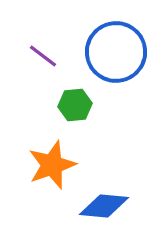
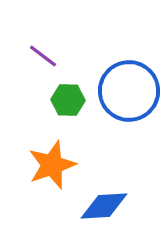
blue circle: moved 13 px right, 39 px down
green hexagon: moved 7 px left, 5 px up; rotated 8 degrees clockwise
blue diamond: rotated 9 degrees counterclockwise
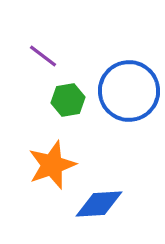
green hexagon: rotated 12 degrees counterclockwise
blue diamond: moved 5 px left, 2 px up
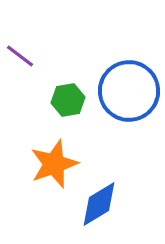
purple line: moved 23 px left
orange star: moved 2 px right, 1 px up
blue diamond: rotated 27 degrees counterclockwise
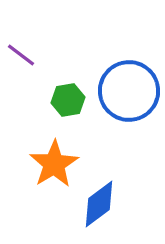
purple line: moved 1 px right, 1 px up
orange star: rotated 12 degrees counterclockwise
blue diamond: rotated 6 degrees counterclockwise
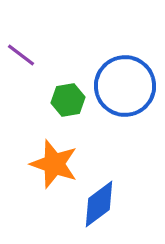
blue circle: moved 4 px left, 5 px up
orange star: rotated 21 degrees counterclockwise
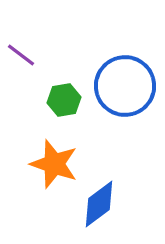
green hexagon: moved 4 px left
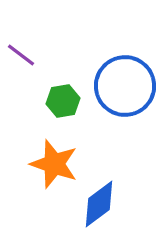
green hexagon: moved 1 px left, 1 px down
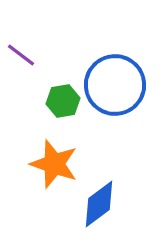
blue circle: moved 10 px left, 1 px up
